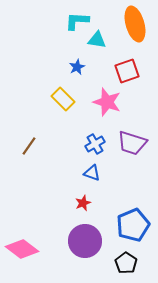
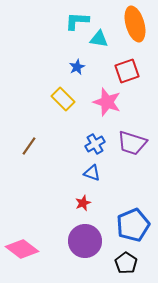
cyan triangle: moved 2 px right, 1 px up
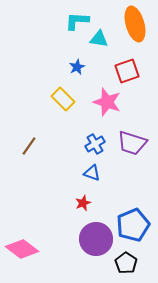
purple circle: moved 11 px right, 2 px up
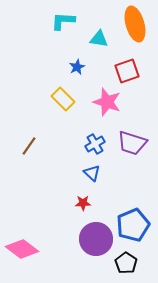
cyan L-shape: moved 14 px left
blue triangle: rotated 24 degrees clockwise
red star: rotated 21 degrees clockwise
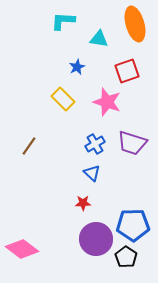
blue pentagon: rotated 20 degrees clockwise
black pentagon: moved 6 px up
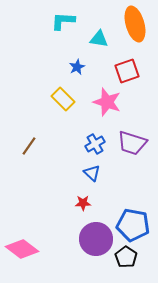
blue pentagon: rotated 12 degrees clockwise
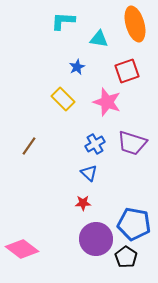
blue triangle: moved 3 px left
blue pentagon: moved 1 px right, 1 px up
